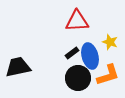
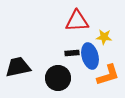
yellow star: moved 6 px left, 5 px up; rotated 14 degrees counterclockwise
black rectangle: rotated 32 degrees clockwise
black circle: moved 20 px left
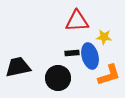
orange L-shape: moved 1 px right
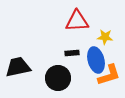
yellow star: moved 1 px right
blue ellipse: moved 6 px right, 4 px down
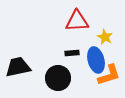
yellow star: rotated 21 degrees clockwise
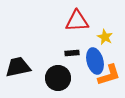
blue ellipse: moved 1 px left, 1 px down
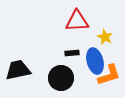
black trapezoid: moved 3 px down
black circle: moved 3 px right
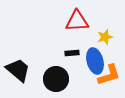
yellow star: rotated 28 degrees clockwise
black trapezoid: rotated 52 degrees clockwise
black circle: moved 5 px left, 1 px down
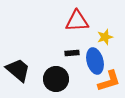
orange L-shape: moved 6 px down
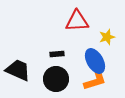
yellow star: moved 2 px right
black rectangle: moved 15 px left, 1 px down
blue ellipse: rotated 15 degrees counterclockwise
black trapezoid: rotated 16 degrees counterclockwise
orange L-shape: moved 14 px left, 1 px up
